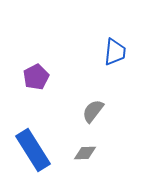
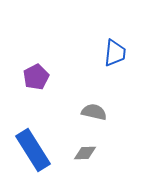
blue trapezoid: moved 1 px down
gray semicircle: moved 1 px right, 1 px down; rotated 65 degrees clockwise
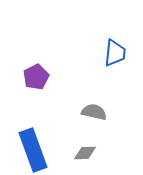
blue rectangle: rotated 12 degrees clockwise
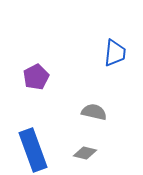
gray diamond: rotated 15 degrees clockwise
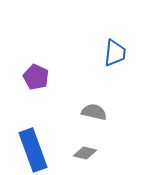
purple pentagon: rotated 20 degrees counterclockwise
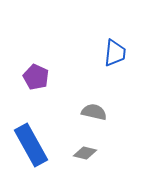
blue rectangle: moved 2 px left, 5 px up; rotated 9 degrees counterclockwise
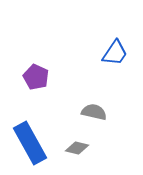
blue trapezoid: rotated 28 degrees clockwise
blue rectangle: moved 1 px left, 2 px up
gray diamond: moved 8 px left, 5 px up
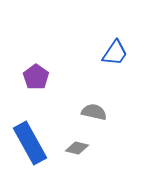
purple pentagon: rotated 10 degrees clockwise
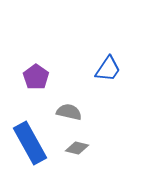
blue trapezoid: moved 7 px left, 16 px down
gray semicircle: moved 25 px left
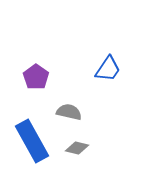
blue rectangle: moved 2 px right, 2 px up
